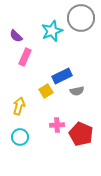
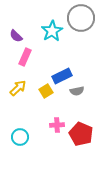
cyan star: rotated 10 degrees counterclockwise
yellow arrow: moved 1 px left, 18 px up; rotated 30 degrees clockwise
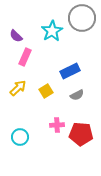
gray circle: moved 1 px right
blue rectangle: moved 8 px right, 5 px up
gray semicircle: moved 4 px down; rotated 16 degrees counterclockwise
red pentagon: rotated 20 degrees counterclockwise
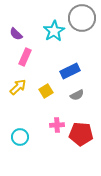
cyan star: moved 2 px right
purple semicircle: moved 2 px up
yellow arrow: moved 1 px up
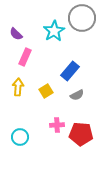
blue rectangle: rotated 24 degrees counterclockwise
yellow arrow: rotated 42 degrees counterclockwise
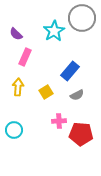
yellow square: moved 1 px down
pink cross: moved 2 px right, 4 px up
cyan circle: moved 6 px left, 7 px up
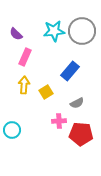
gray circle: moved 13 px down
cyan star: rotated 25 degrees clockwise
yellow arrow: moved 6 px right, 2 px up
gray semicircle: moved 8 px down
cyan circle: moved 2 px left
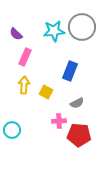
gray circle: moved 4 px up
blue rectangle: rotated 18 degrees counterclockwise
yellow square: rotated 32 degrees counterclockwise
red pentagon: moved 2 px left, 1 px down
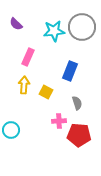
purple semicircle: moved 10 px up
pink rectangle: moved 3 px right
gray semicircle: rotated 80 degrees counterclockwise
cyan circle: moved 1 px left
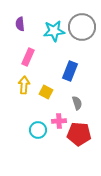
purple semicircle: moved 4 px right; rotated 40 degrees clockwise
cyan circle: moved 27 px right
red pentagon: moved 1 px up
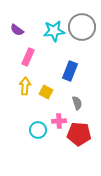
purple semicircle: moved 3 px left, 6 px down; rotated 48 degrees counterclockwise
yellow arrow: moved 1 px right, 1 px down
